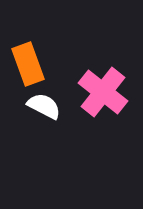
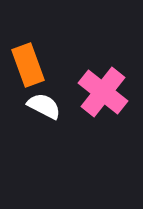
orange rectangle: moved 1 px down
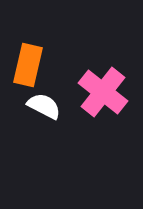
orange rectangle: rotated 33 degrees clockwise
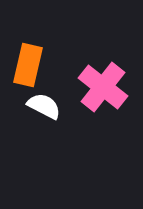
pink cross: moved 5 px up
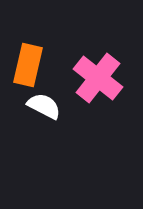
pink cross: moved 5 px left, 9 px up
